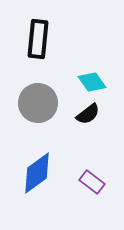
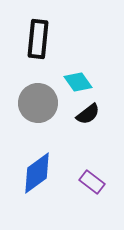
cyan diamond: moved 14 px left
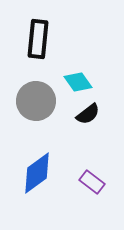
gray circle: moved 2 px left, 2 px up
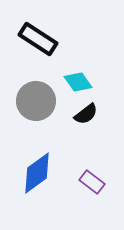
black rectangle: rotated 63 degrees counterclockwise
black semicircle: moved 2 px left
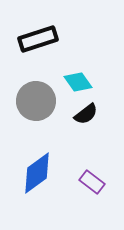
black rectangle: rotated 51 degrees counterclockwise
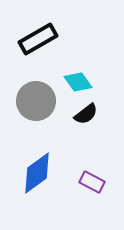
black rectangle: rotated 12 degrees counterclockwise
purple rectangle: rotated 10 degrees counterclockwise
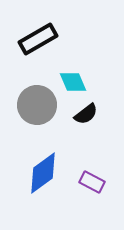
cyan diamond: moved 5 px left; rotated 12 degrees clockwise
gray circle: moved 1 px right, 4 px down
blue diamond: moved 6 px right
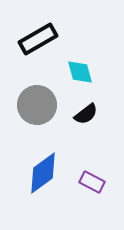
cyan diamond: moved 7 px right, 10 px up; rotated 8 degrees clockwise
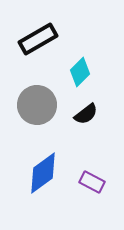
cyan diamond: rotated 60 degrees clockwise
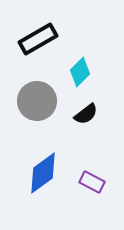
gray circle: moved 4 px up
